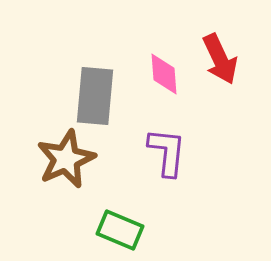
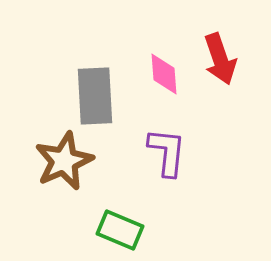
red arrow: rotated 6 degrees clockwise
gray rectangle: rotated 8 degrees counterclockwise
brown star: moved 2 px left, 2 px down
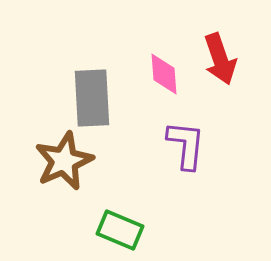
gray rectangle: moved 3 px left, 2 px down
purple L-shape: moved 19 px right, 7 px up
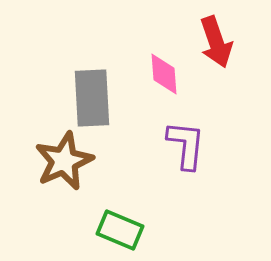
red arrow: moved 4 px left, 17 px up
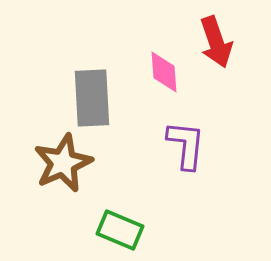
pink diamond: moved 2 px up
brown star: moved 1 px left, 2 px down
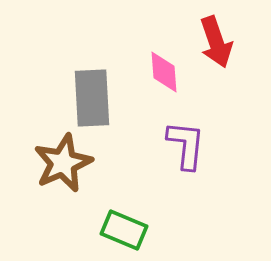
green rectangle: moved 4 px right
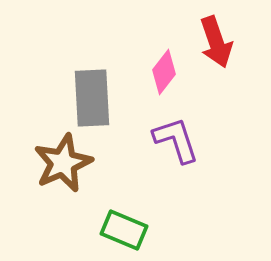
pink diamond: rotated 42 degrees clockwise
purple L-shape: moved 10 px left, 5 px up; rotated 24 degrees counterclockwise
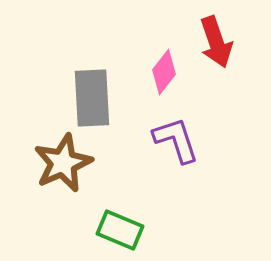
green rectangle: moved 4 px left
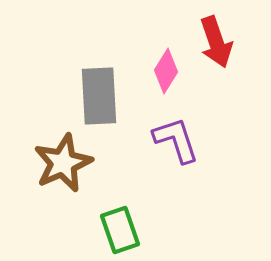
pink diamond: moved 2 px right, 1 px up; rotated 6 degrees counterclockwise
gray rectangle: moved 7 px right, 2 px up
green rectangle: rotated 48 degrees clockwise
